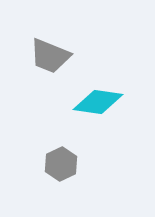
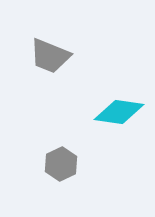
cyan diamond: moved 21 px right, 10 px down
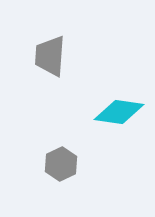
gray trapezoid: rotated 72 degrees clockwise
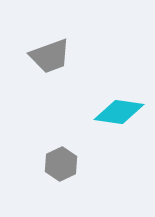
gray trapezoid: rotated 114 degrees counterclockwise
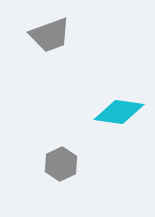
gray trapezoid: moved 21 px up
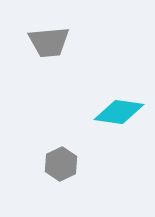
gray trapezoid: moved 1 px left, 7 px down; rotated 15 degrees clockwise
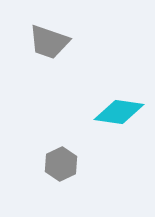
gray trapezoid: rotated 24 degrees clockwise
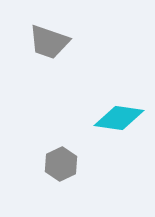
cyan diamond: moved 6 px down
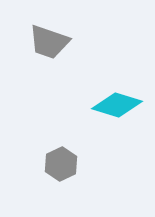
cyan diamond: moved 2 px left, 13 px up; rotated 9 degrees clockwise
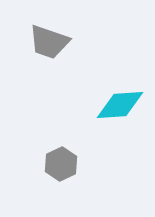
cyan diamond: moved 3 px right; rotated 21 degrees counterclockwise
